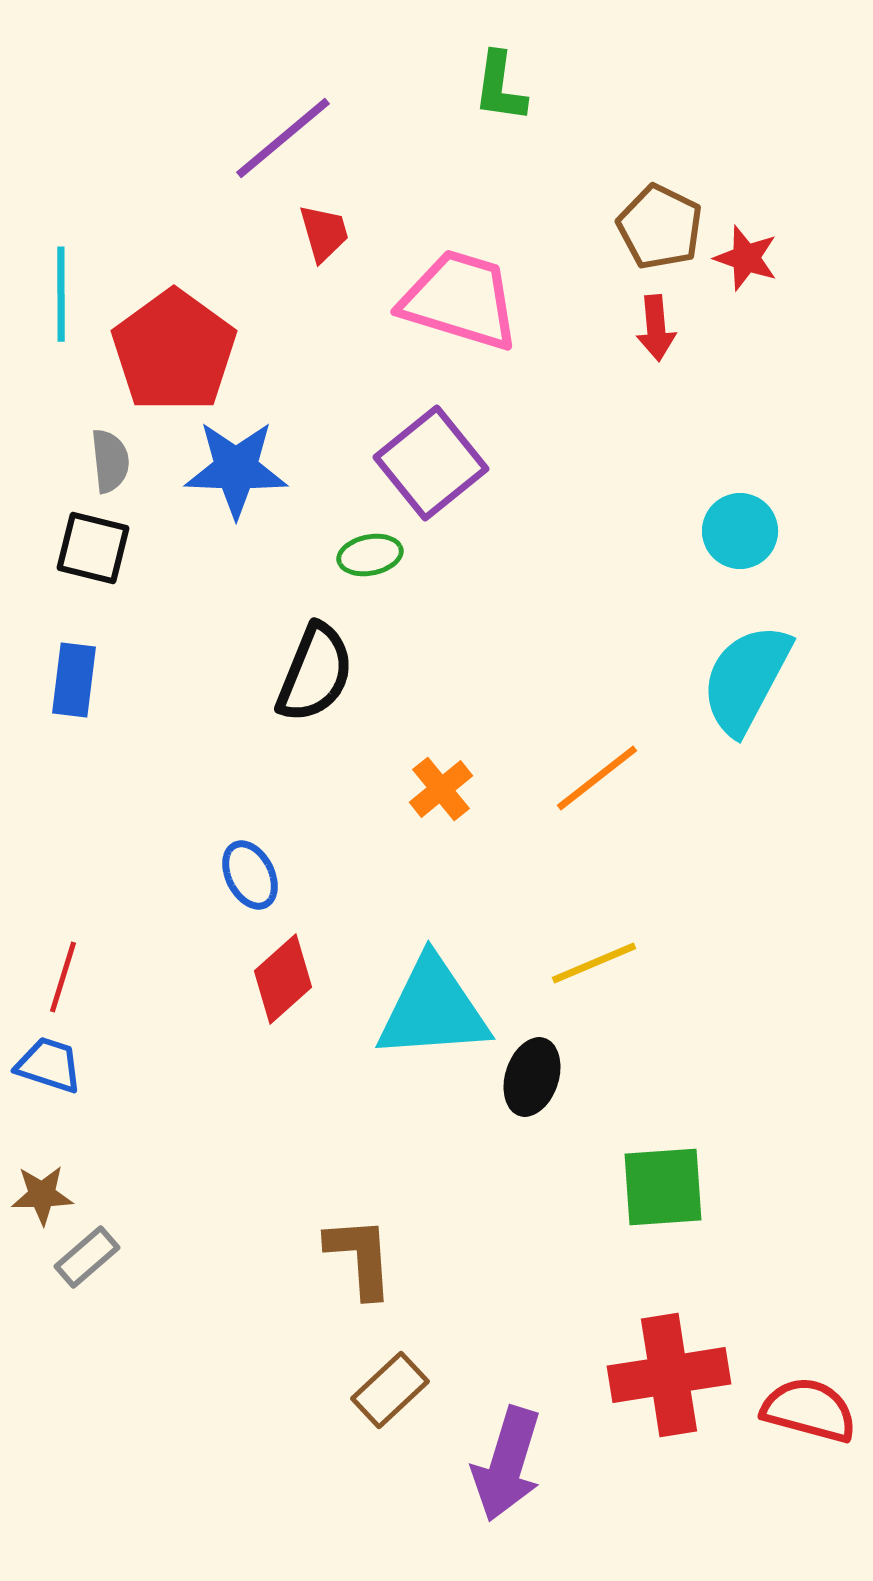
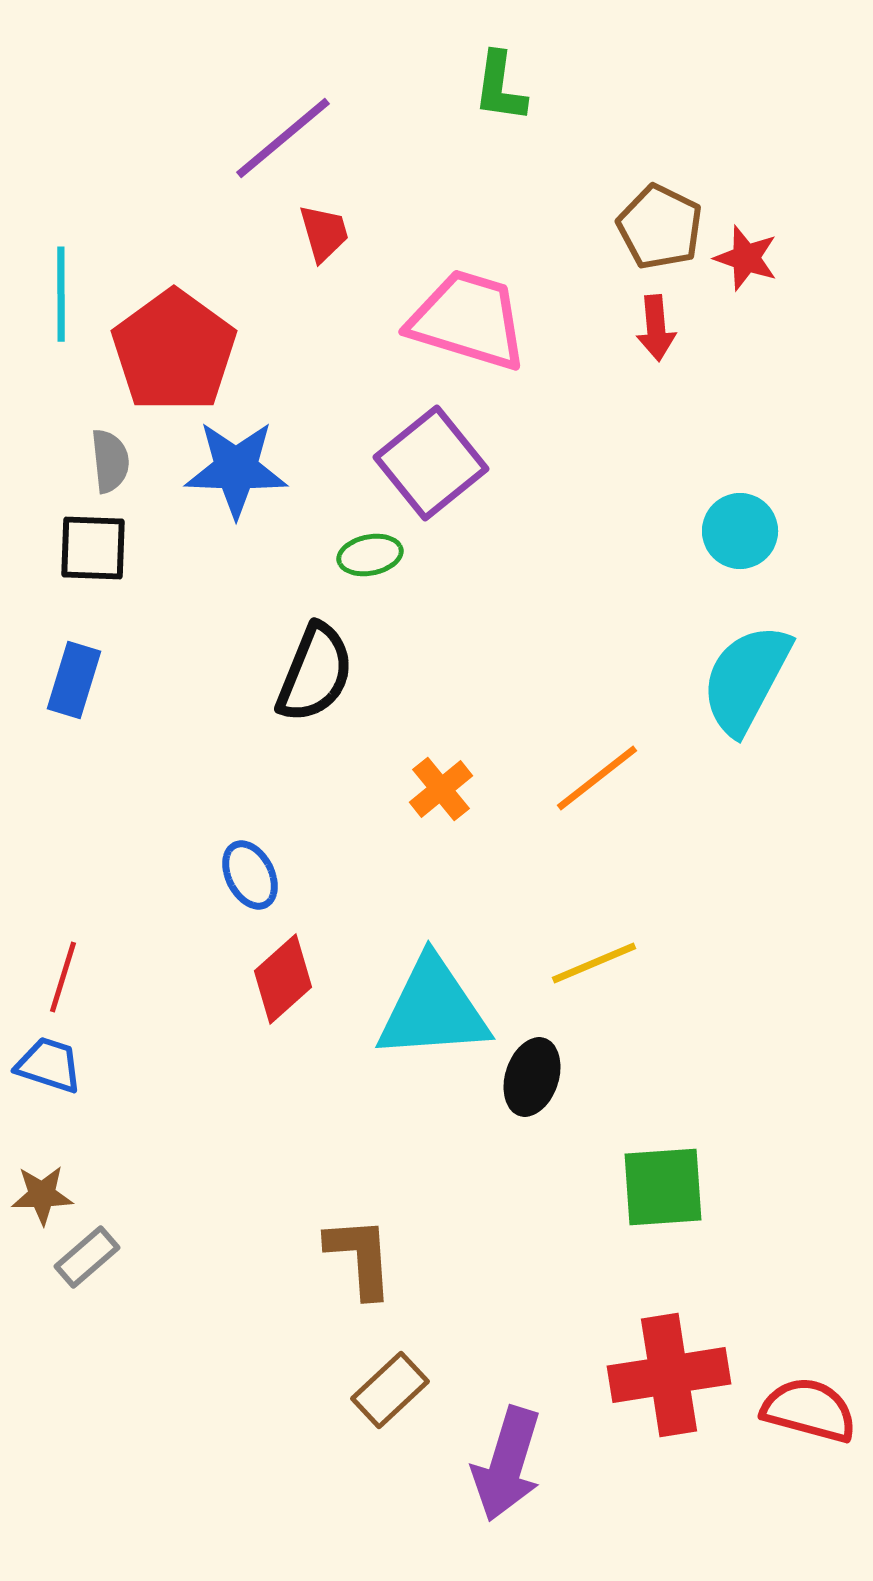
pink trapezoid: moved 8 px right, 20 px down
black square: rotated 12 degrees counterclockwise
blue rectangle: rotated 10 degrees clockwise
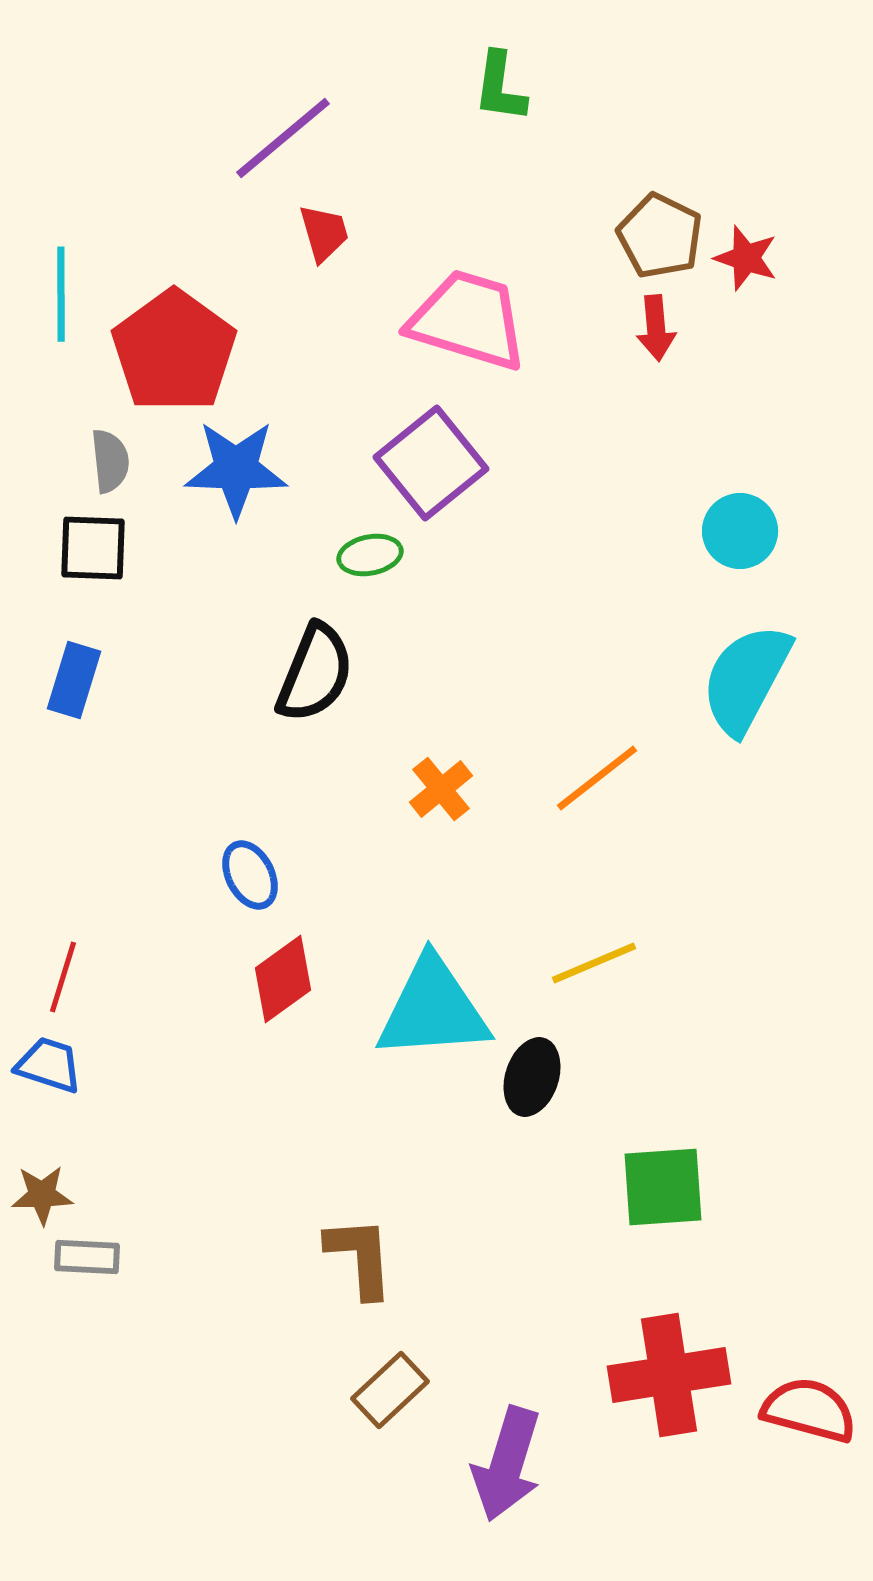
brown pentagon: moved 9 px down
red diamond: rotated 6 degrees clockwise
gray rectangle: rotated 44 degrees clockwise
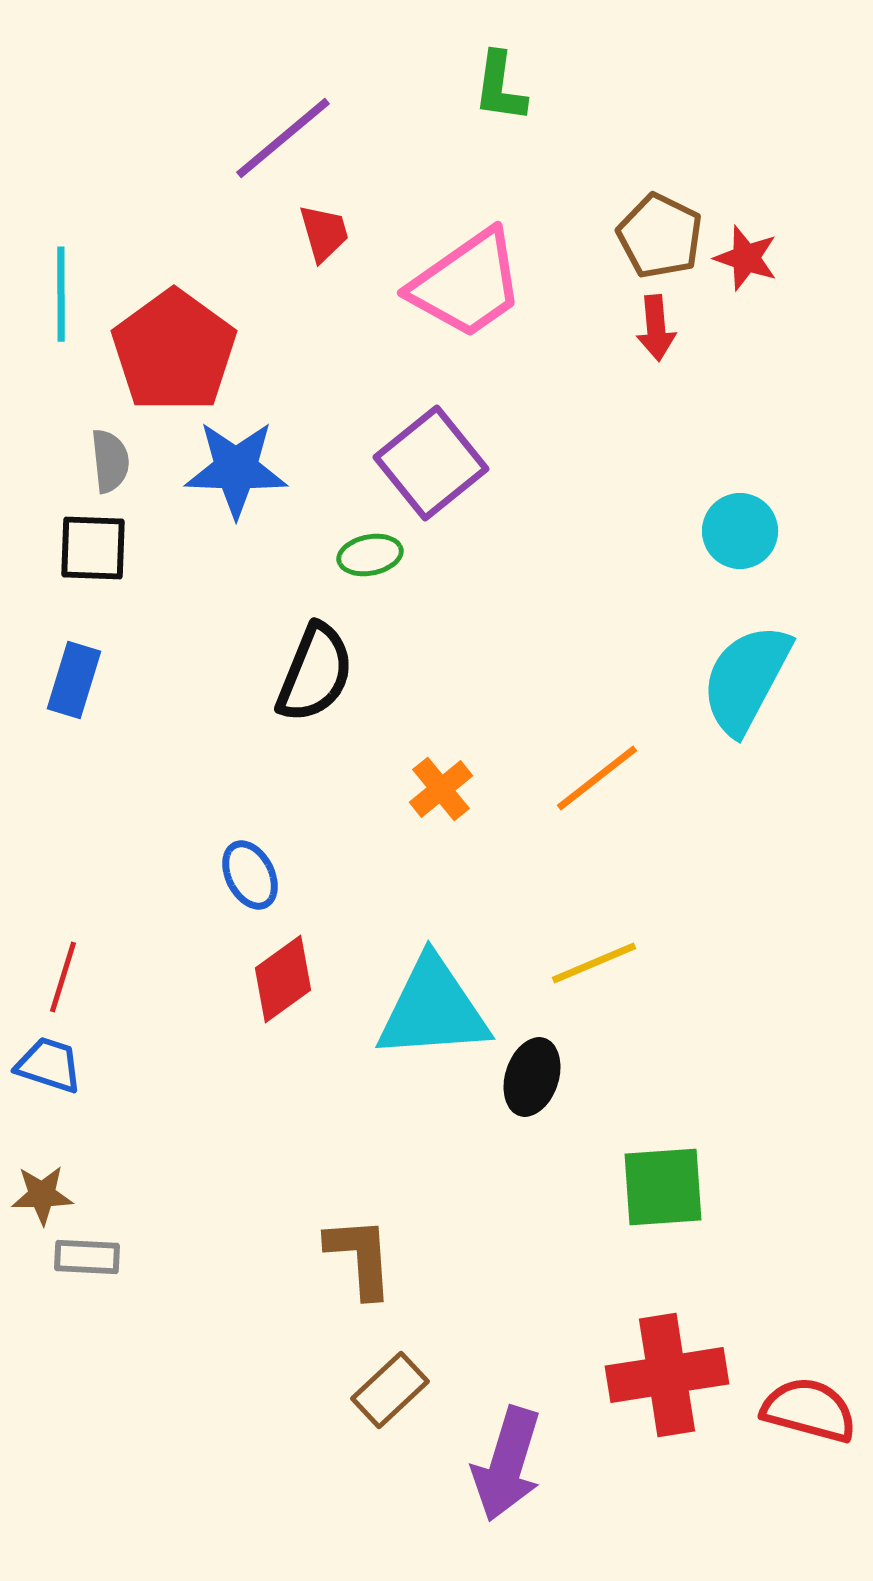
pink trapezoid: moved 1 px left, 36 px up; rotated 128 degrees clockwise
red cross: moved 2 px left
